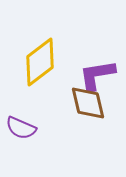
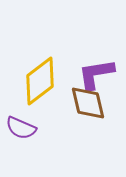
yellow diamond: moved 19 px down
purple L-shape: moved 1 px left, 1 px up
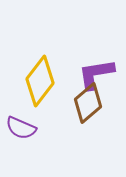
yellow diamond: rotated 15 degrees counterclockwise
brown diamond: rotated 63 degrees clockwise
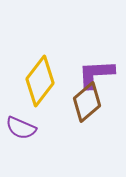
purple L-shape: rotated 6 degrees clockwise
brown diamond: moved 1 px left, 1 px up
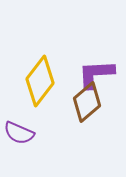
purple semicircle: moved 2 px left, 5 px down
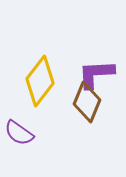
brown diamond: rotated 27 degrees counterclockwise
purple semicircle: rotated 12 degrees clockwise
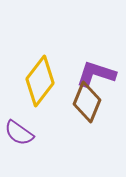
purple L-shape: rotated 21 degrees clockwise
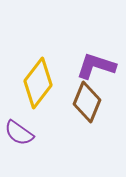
purple L-shape: moved 8 px up
yellow diamond: moved 2 px left, 2 px down
